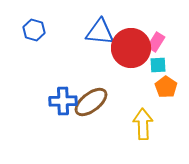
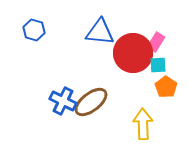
red circle: moved 2 px right, 5 px down
blue cross: rotated 28 degrees clockwise
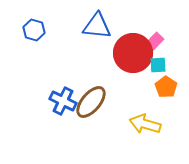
blue triangle: moved 3 px left, 6 px up
pink rectangle: moved 2 px left; rotated 12 degrees clockwise
brown ellipse: rotated 12 degrees counterclockwise
yellow arrow: moved 2 px right; rotated 72 degrees counterclockwise
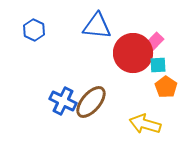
blue hexagon: rotated 10 degrees clockwise
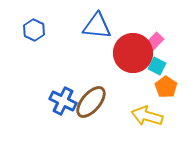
cyan square: moved 1 px left, 1 px down; rotated 30 degrees clockwise
yellow arrow: moved 2 px right, 8 px up
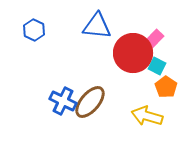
pink rectangle: moved 3 px up
brown ellipse: moved 1 px left
